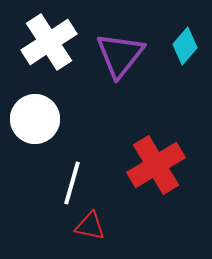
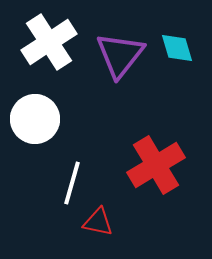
cyan diamond: moved 8 px left, 2 px down; rotated 57 degrees counterclockwise
red triangle: moved 8 px right, 4 px up
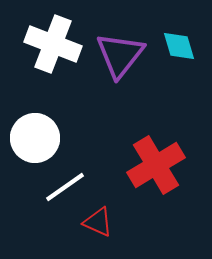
white cross: moved 4 px right, 2 px down; rotated 36 degrees counterclockwise
cyan diamond: moved 2 px right, 2 px up
white circle: moved 19 px down
white line: moved 7 px left, 4 px down; rotated 39 degrees clockwise
red triangle: rotated 12 degrees clockwise
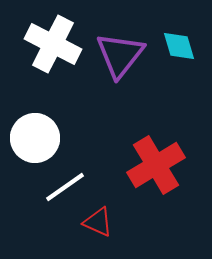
white cross: rotated 6 degrees clockwise
